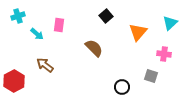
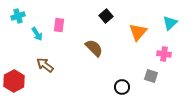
cyan arrow: rotated 16 degrees clockwise
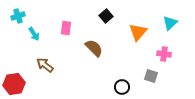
pink rectangle: moved 7 px right, 3 px down
cyan arrow: moved 3 px left
red hexagon: moved 3 px down; rotated 20 degrees clockwise
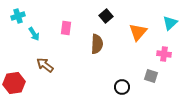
brown semicircle: moved 3 px right, 4 px up; rotated 48 degrees clockwise
red hexagon: moved 1 px up
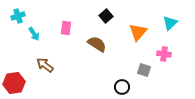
brown semicircle: rotated 60 degrees counterclockwise
gray square: moved 7 px left, 6 px up
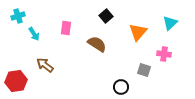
red hexagon: moved 2 px right, 2 px up
black circle: moved 1 px left
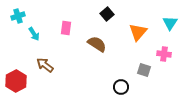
black square: moved 1 px right, 2 px up
cyan triangle: rotated 14 degrees counterclockwise
red hexagon: rotated 20 degrees counterclockwise
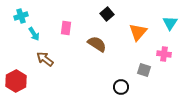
cyan cross: moved 3 px right
brown arrow: moved 6 px up
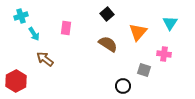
brown semicircle: moved 11 px right
black circle: moved 2 px right, 1 px up
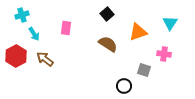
cyan cross: moved 1 px right, 1 px up
orange triangle: rotated 30 degrees clockwise
red hexagon: moved 25 px up
black circle: moved 1 px right
